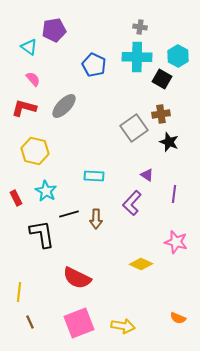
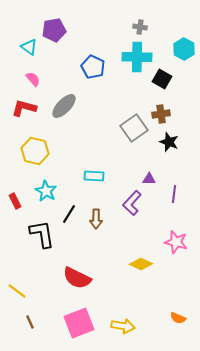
cyan hexagon: moved 6 px right, 7 px up
blue pentagon: moved 1 px left, 2 px down
purple triangle: moved 2 px right, 4 px down; rotated 32 degrees counterclockwise
red rectangle: moved 1 px left, 3 px down
black line: rotated 42 degrees counterclockwise
yellow line: moved 2 px left, 1 px up; rotated 60 degrees counterclockwise
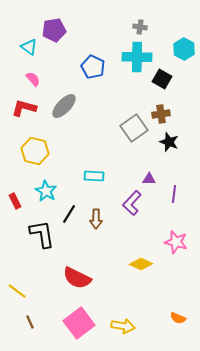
pink square: rotated 16 degrees counterclockwise
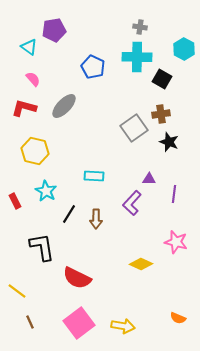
black L-shape: moved 13 px down
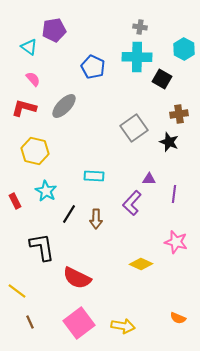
brown cross: moved 18 px right
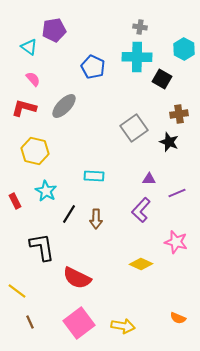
purple line: moved 3 px right, 1 px up; rotated 60 degrees clockwise
purple L-shape: moved 9 px right, 7 px down
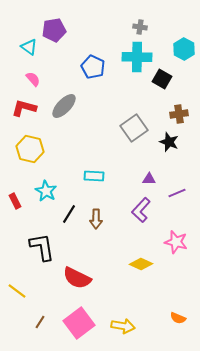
yellow hexagon: moved 5 px left, 2 px up
brown line: moved 10 px right; rotated 56 degrees clockwise
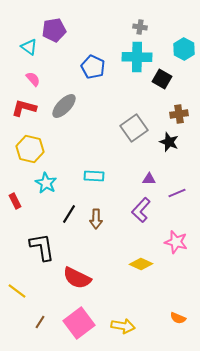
cyan star: moved 8 px up
